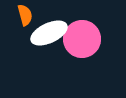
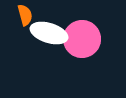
white ellipse: rotated 42 degrees clockwise
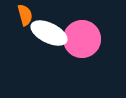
white ellipse: rotated 9 degrees clockwise
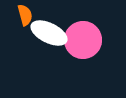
pink circle: moved 1 px right, 1 px down
